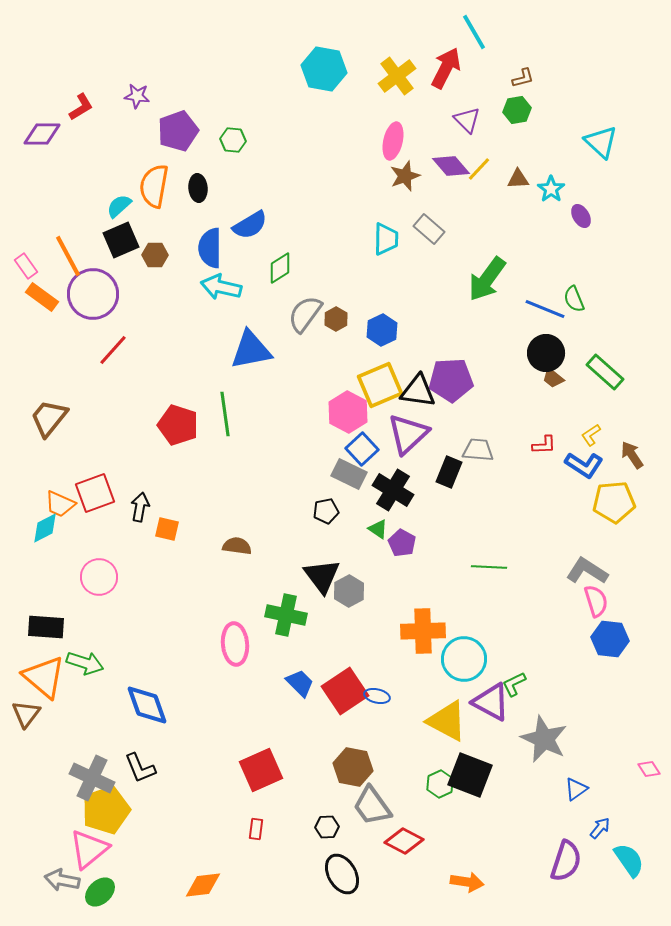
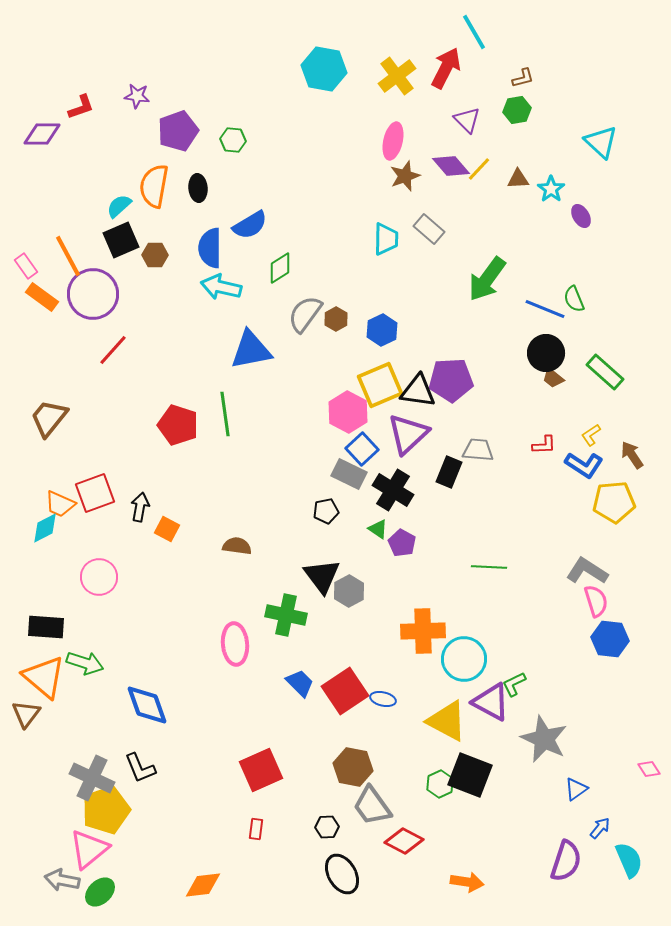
red L-shape at (81, 107): rotated 12 degrees clockwise
orange square at (167, 529): rotated 15 degrees clockwise
blue ellipse at (377, 696): moved 6 px right, 3 px down
cyan semicircle at (629, 860): rotated 12 degrees clockwise
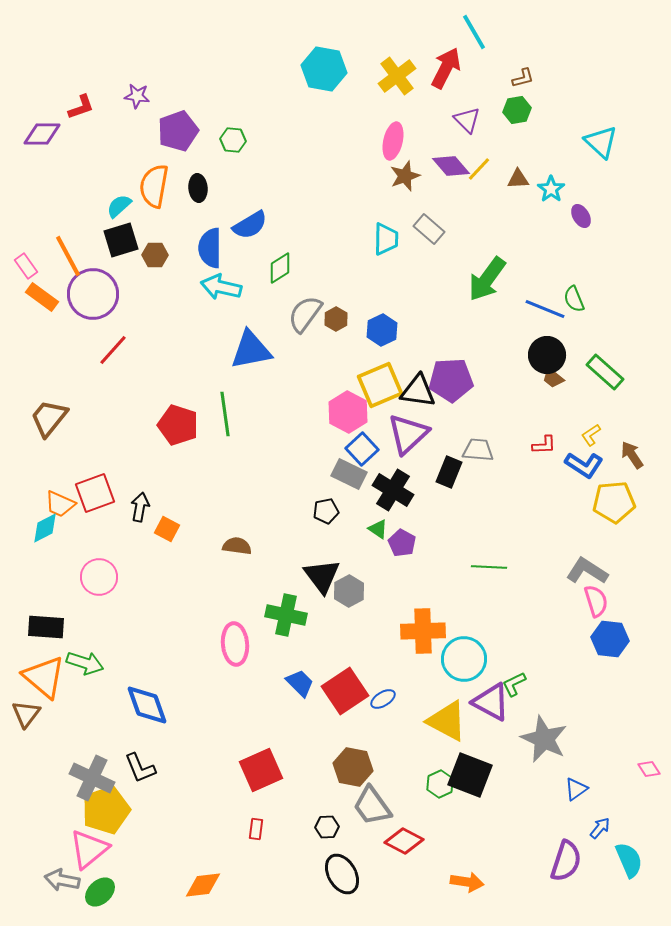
black square at (121, 240): rotated 6 degrees clockwise
black circle at (546, 353): moved 1 px right, 2 px down
blue ellipse at (383, 699): rotated 45 degrees counterclockwise
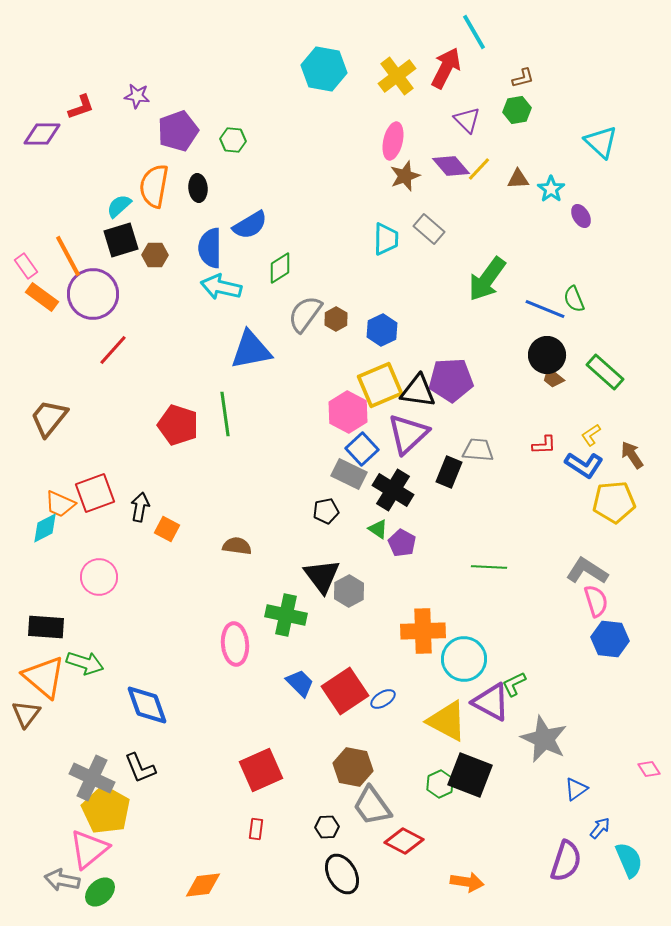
yellow pentagon at (106, 810): rotated 24 degrees counterclockwise
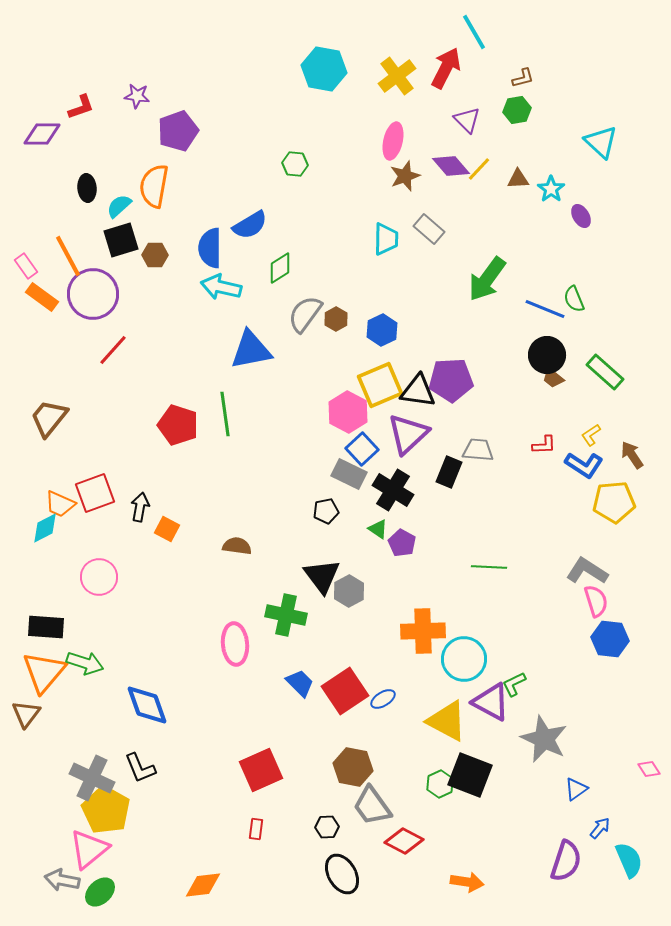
green hexagon at (233, 140): moved 62 px right, 24 px down
black ellipse at (198, 188): moved 111 px left
orange triangle at (44, 677): moved 5 px up; rotated 30 degrees clockwise
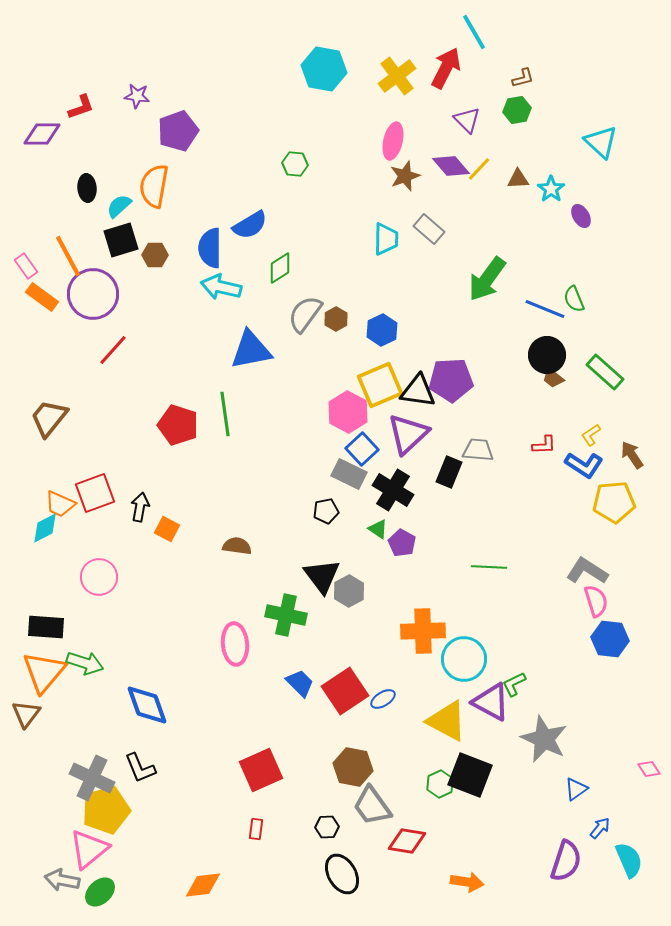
yellow pentagon at (106, 810): rotated 27 degrees clockwise
red diamond at (404, 841): moved 3 px right; rotated 18 degrees counterclockwise
